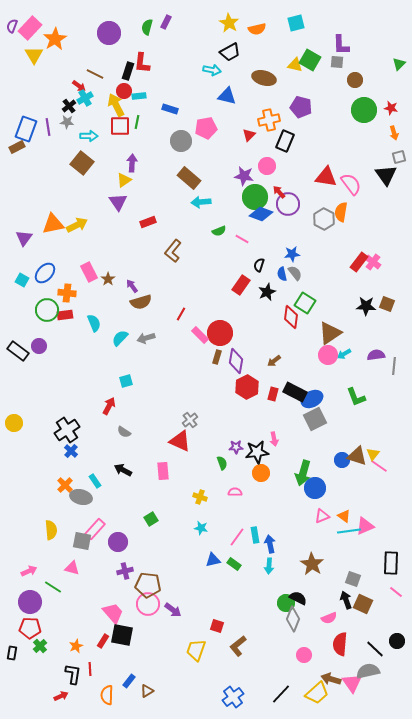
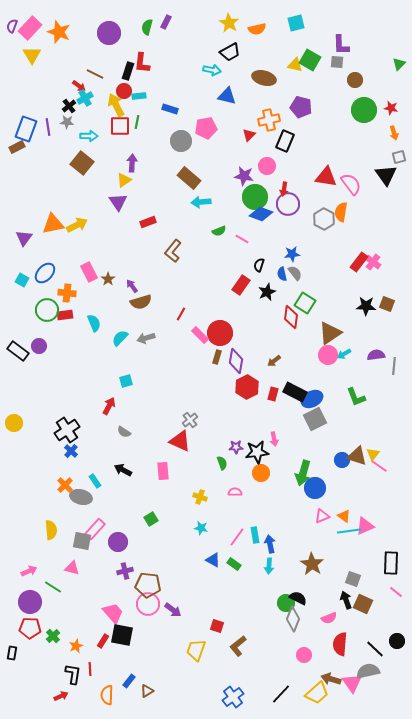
orange star at (55, 39): moved 4 px right, 7 px up; rotated 20 degrees counterclockwise
yellow triangle at (34, 55): moved 2 px left
red arrow at (279, 192): moved 5 px right, 3 px up; rotated 128 degrees counterclockwise
blue triangle at (213, 560): rotated 42 degrees clockwise
green cross at (40, 646): moved 13 px right, 10 px up
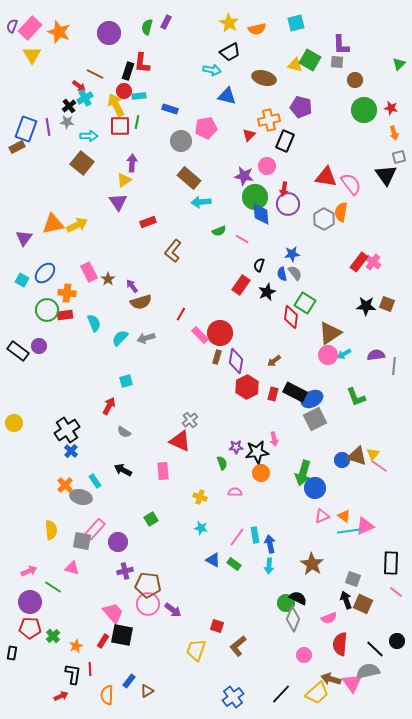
blue diamond at (261, 214): rotated 65 degrees clockwise
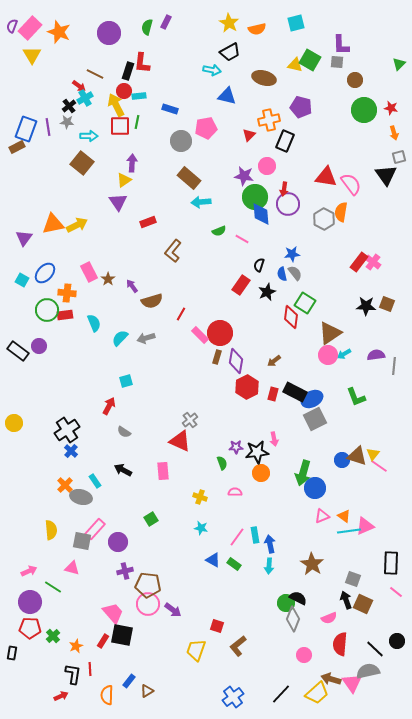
brown semicircle at (141, 302): moved 11 px right, 1 px up
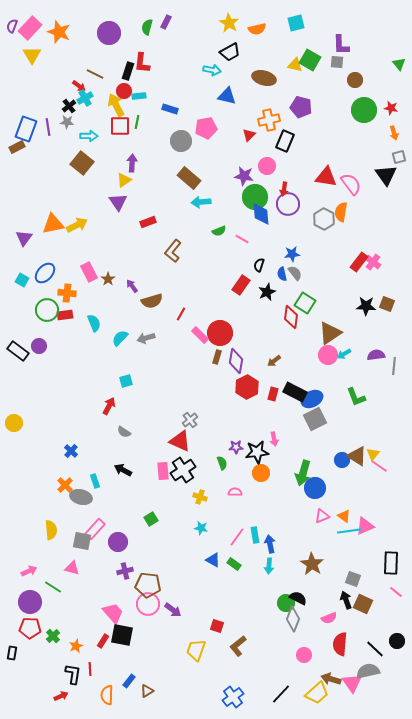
green triangle at (399, 64): rotated 24 degrees counterclockwise
black cross at (67, 430): moved 116 px right, 40 px down
brown triangle at (357, 456): rotated 15 degrees clockwise
cyan rectangle at (95, 481): rotated 16 degrees clockwise
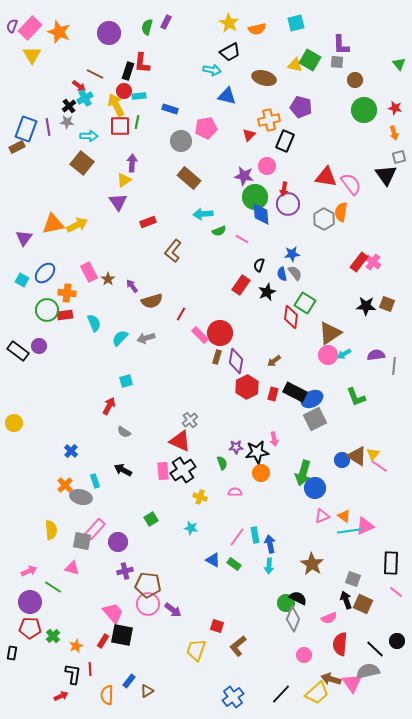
red star at (391, 108): moved 4 px right
cyan arrow at (201, 202): moved 2 px right, 12 px down
cyan star at (201, 528): moved 10 px left
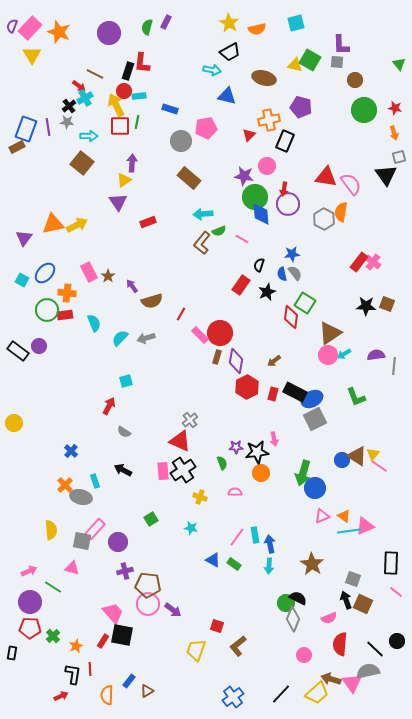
brown L-shape at (173, 251): moved 29 px right, 8 px up
brown star at (108, 279): moved 3 px up
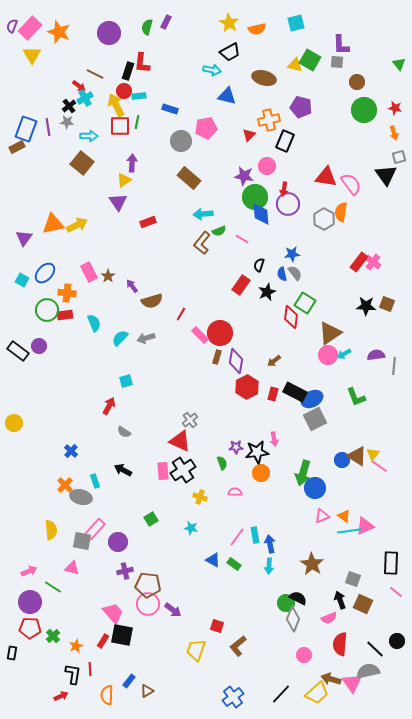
brown circle at (355, 80): moved 2 px right, 2 px down
black arrow at (346, 600): moved 6 px left
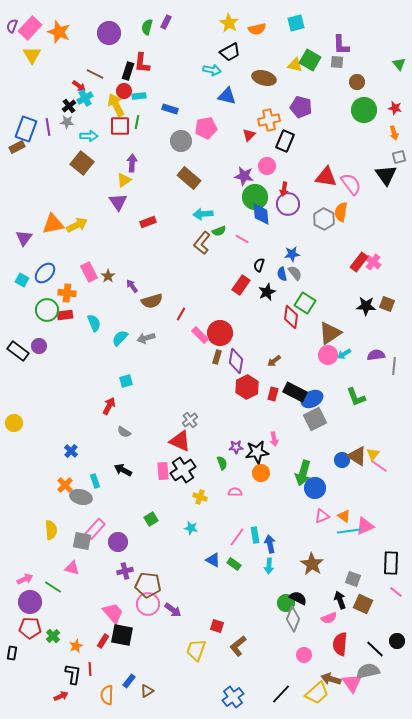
pink arrow at (29, 571): moved 4 px left, 8 px down
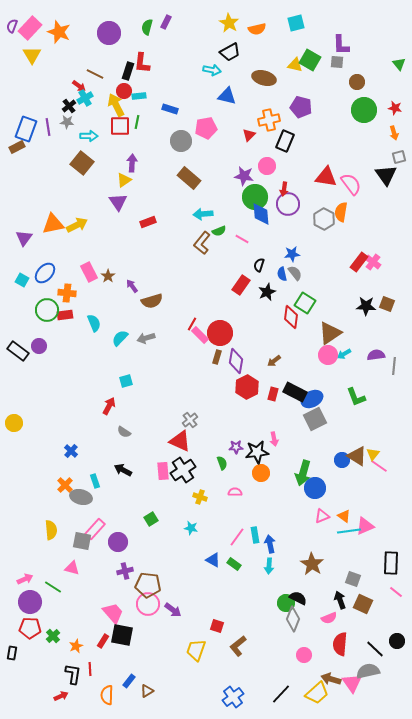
red line at (181, 314): moved 11 px right, 10 px down
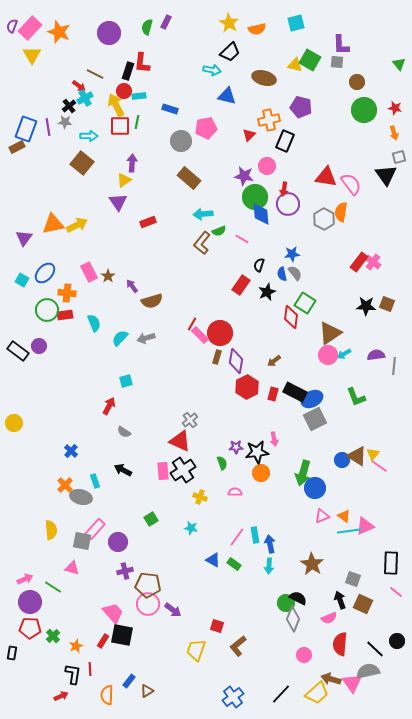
black trapezoid at (230, 52): rotated 15 degrees counterclockwise
gray star at (67, 122): moved 2 px left
